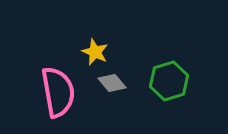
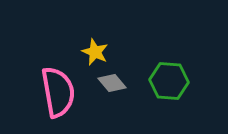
green hexagon: rotated 21 degrees clockwise
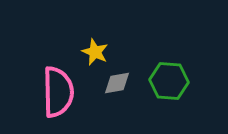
gray diamond: moved 5 px right; rotated 60 degrees counterclockwise
pink semicircle: rotated 9 degrees clockwise
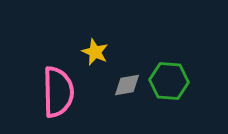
gray diamond: moved 10 px right, 2 px down
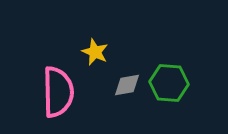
green hexagon: moved 2 px down
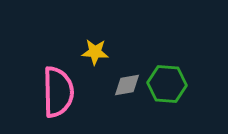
yellow star: rotated 20 degrees counterclockwise
green hexagon: moved 2 px left, 1 px down
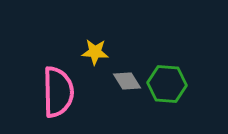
gray diamond: moved 4 px up; rotated 68 degrees clockwise
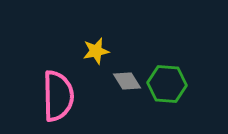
yellow star: moved 1 px right, 1 px up; rotated 16 degrees counterclockwise
pink semicircle: moved 4 px down
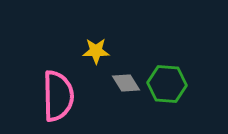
yellow star: rotated 12 degrees clockwise
gray diamond: moved 1 px left, 2 px down
